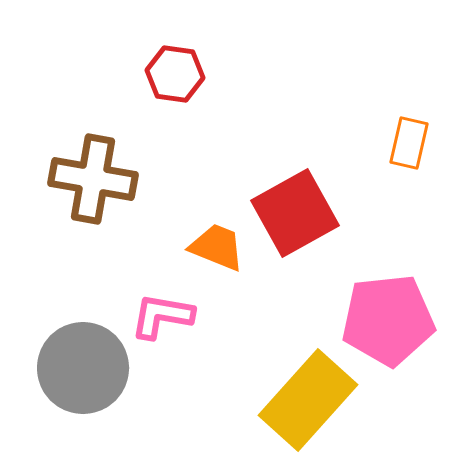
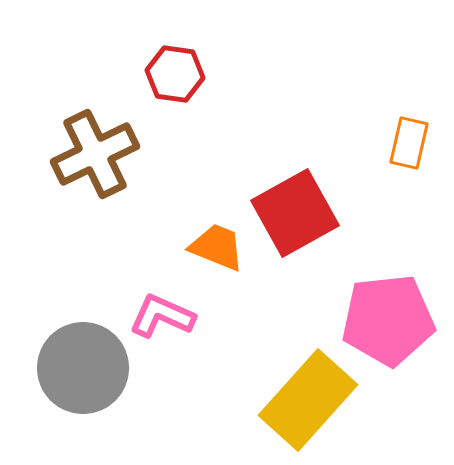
brown cross: moved 2 px right, 25 px up; rotated 36 degrees counterclockwise
pink L-shape: rotated 14 degrees clockwise
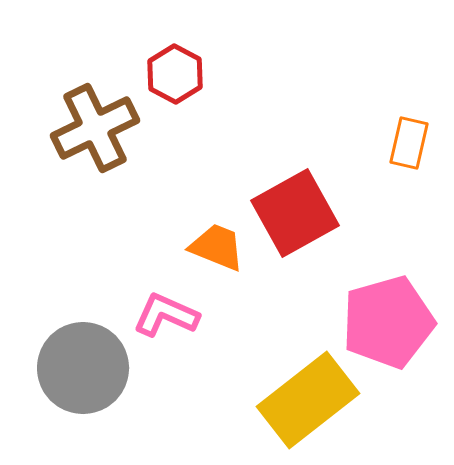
red hexagon: rotated 20 degrees clockwise
brown cross: moved 26 px up
pink L-shape: moved 4 px right, 1 px up
pink pentagon: moved 2 px down; rotated 10 degrees counterclockwise
yellow rectangle: rotated 10 degrees clockwise
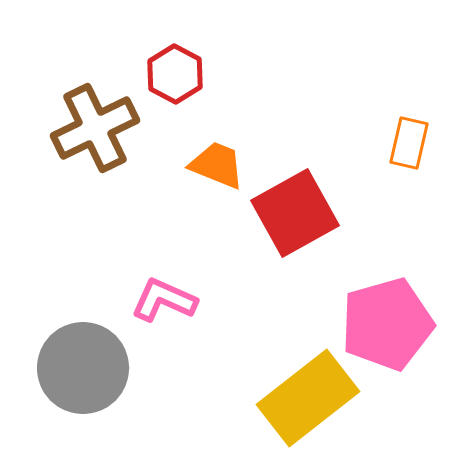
orange trapezoid: moved 82 px up
pink L-shape: moved 2 px left, 15 px up
pink pentagon: moved 1 px left, 2 px down
yellow rectangle: moved 2 px up
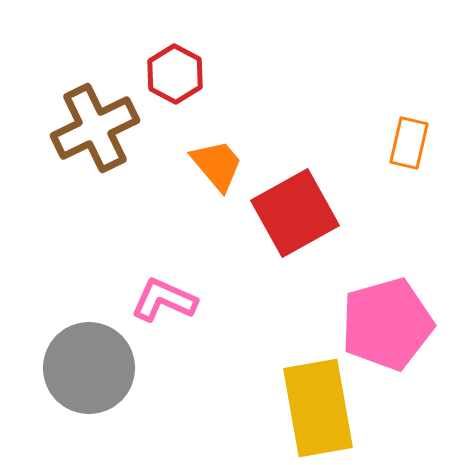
orange trapezoid: rotated 28 degrees clockwise
gray circle: moved 6 px right
yellow rectangle: moved 10 px right, 10 px down; rotated 62 degrees counterclockwise
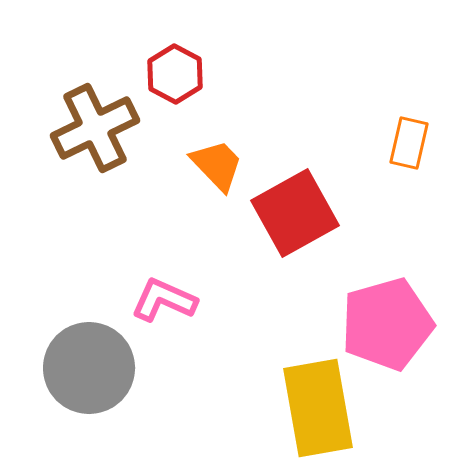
orange trapezoid: rotated 4 degrees counterclockwise
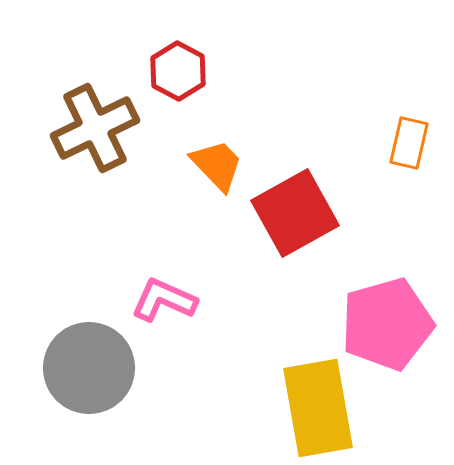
red hexagon: moved 3 px right, 3 px up
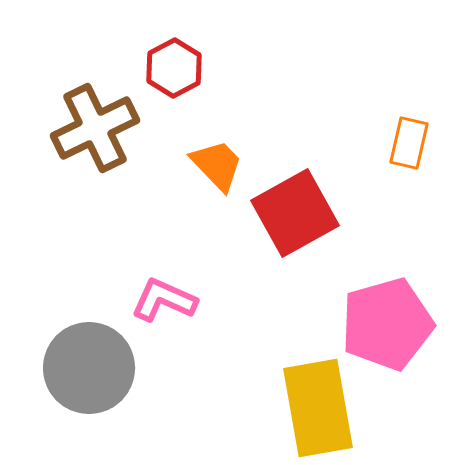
red hexagon: moved 4 px left, 3 px up; rotated 4 degrees clockwise
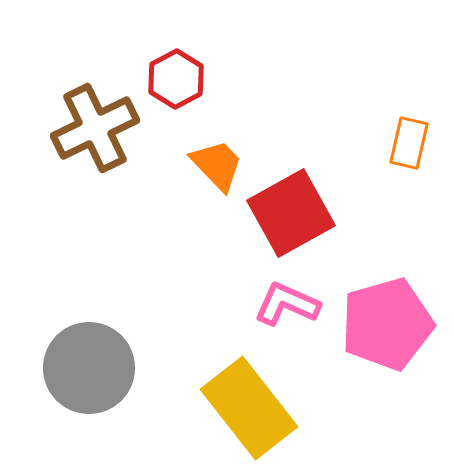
red hexagon: moved 2 px right, 11 px down
red square: moved 4 px left
pink L-shape: moved 123 px right, 4 px down
yellow rectangle: moved 69 px left; rotated 28 degrees counterclockwise
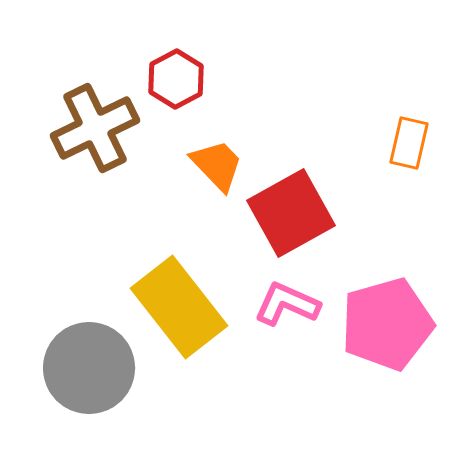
yellow rectangle: moved 70 px left, 101 px up
